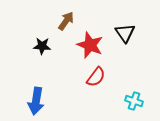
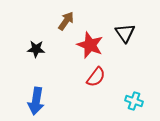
black star: moved 6 px left, 3 px down
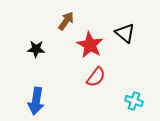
black triangle: rotated 15 degrees counterclockwise
red star: rotated 8 degrees clockwise
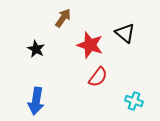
brown arrow: moved 3 px left, 3 px up
red star: rotated 12 degrees counterclockwise
black star: rotated 24 degrees clockwise
red semicircle: moved 2 px right
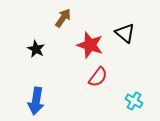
cyan cross: rotated 12 degrees clockwise
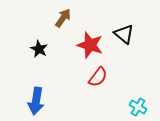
black triangle: moved 1 px left, 1 px down
black star: moved 3 px right
cyan cross: moved 4 px right, 6 px down
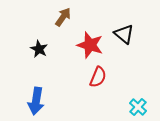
brown arrow: moved 1 px up
red semicircle: rotated 15 degrees counterclockwise
cyan cross: rotated 12 degrees clockwise
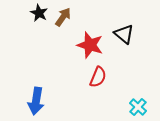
black star: moved 36 px up
